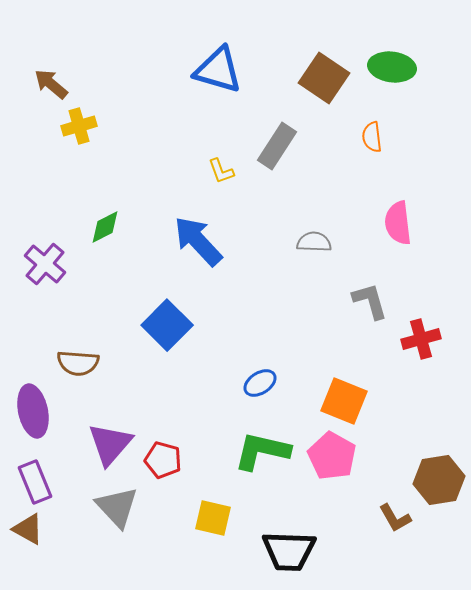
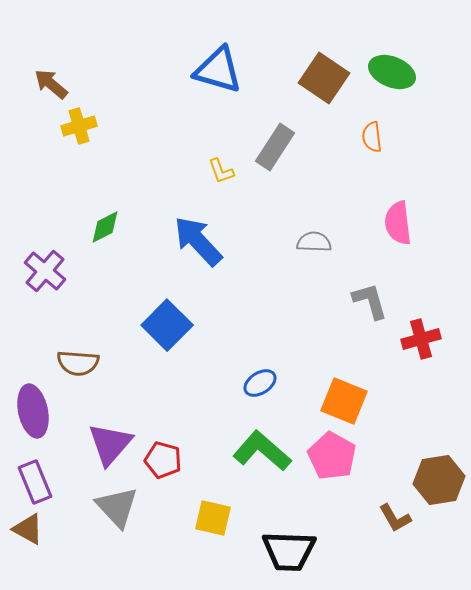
green ellipse: moved 5 px down; rotated 15 degrees clockwise
gray rectangle: moved 2 px left, 1 px down
purple cross: moved 7 px down
green L-shape: rotated 28 degrees clockwise
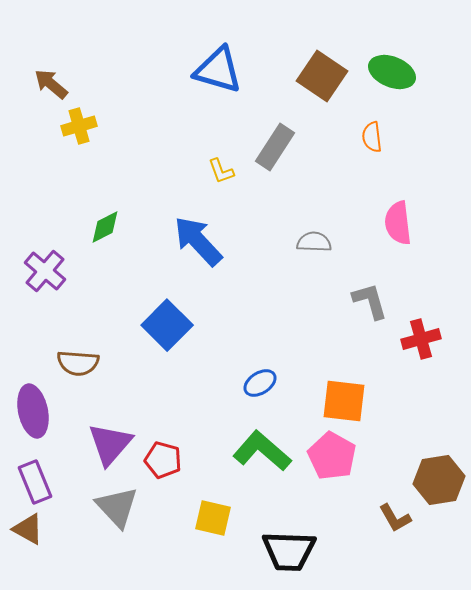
brown square: moved 2 px left, 2 px up
orange square: rotated 15 degrees counterclockwise
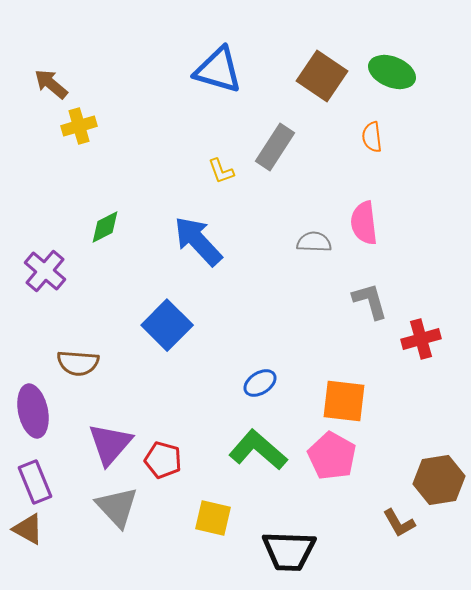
pink semicircle: moved 34 px left
green L-shape: moved 4 px left, 1 px up
brown L-shape: moved 4 px right, 5 px down
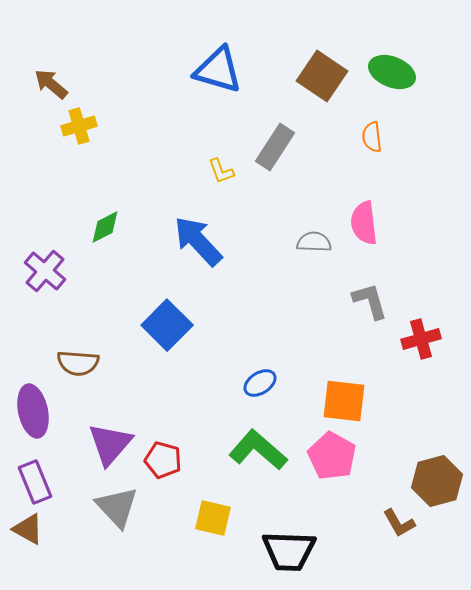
brown hexagon: moved 2 px left, 1 px down; rotated 6 degrees counterclockwise
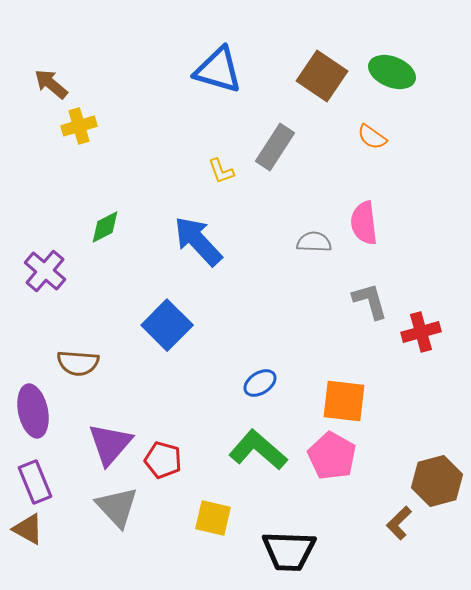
orange semicircle: rotated 48 degrees counterclockwise
red cross: moved 7 px up
brown L-shape: rotated 76 degrees clockwise
